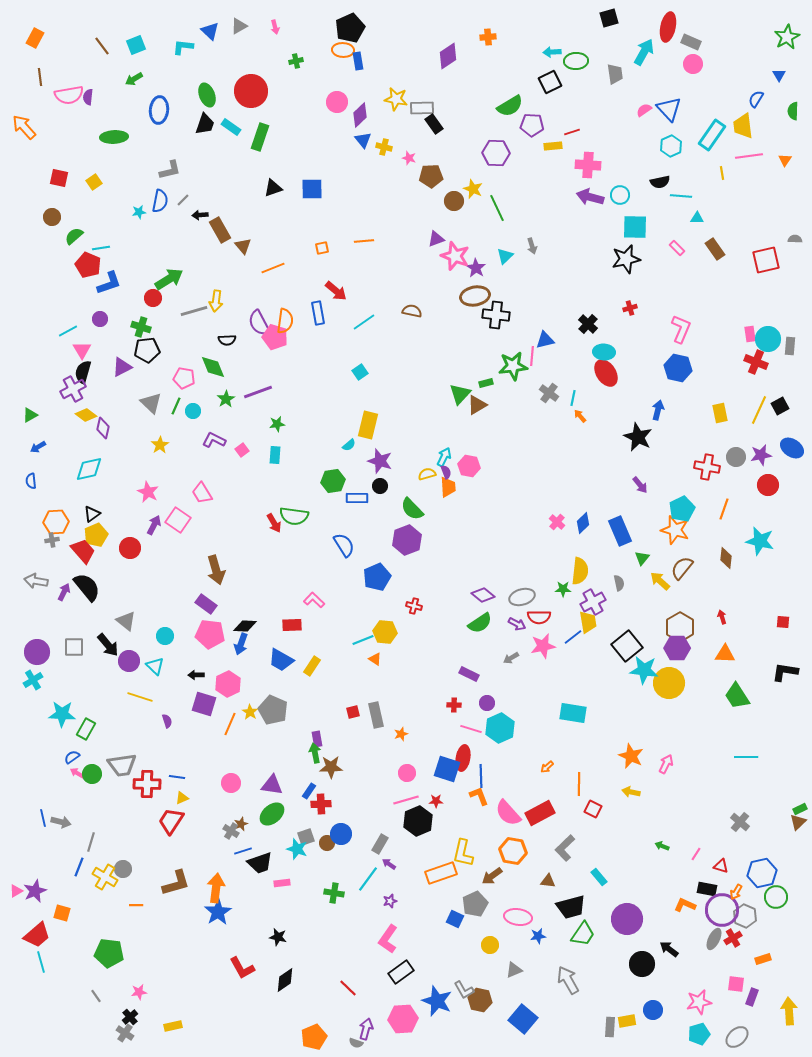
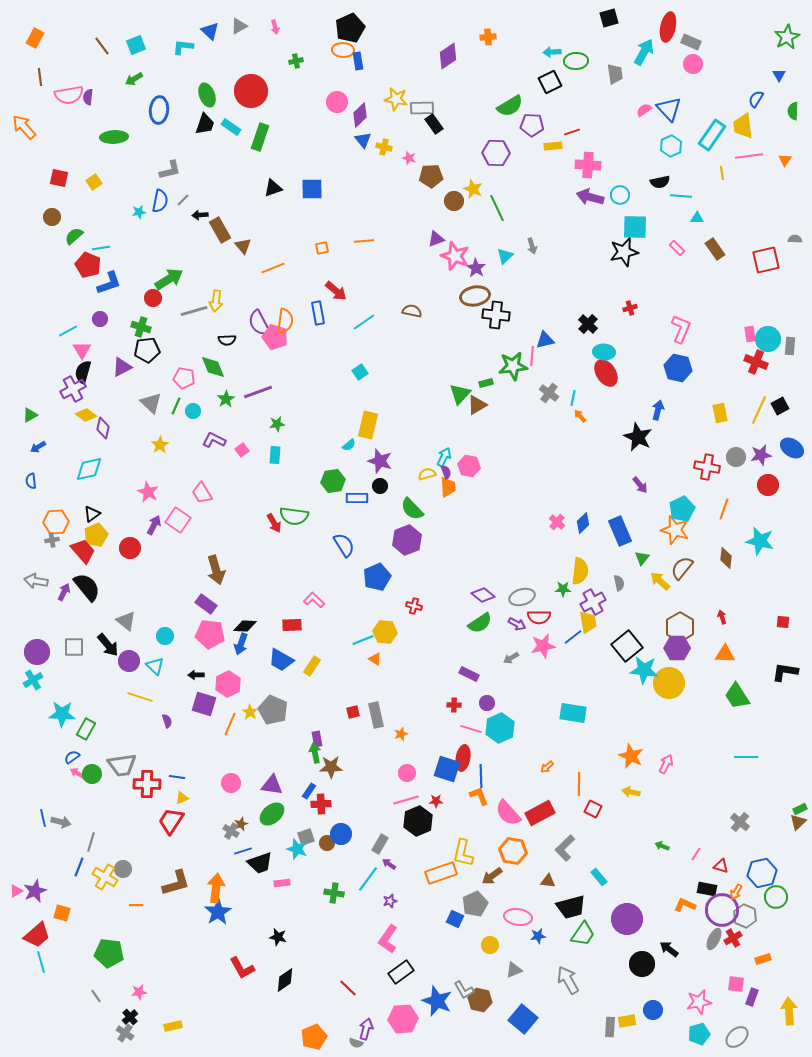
black star at (626, 259): moved 2 px left, 7 px up
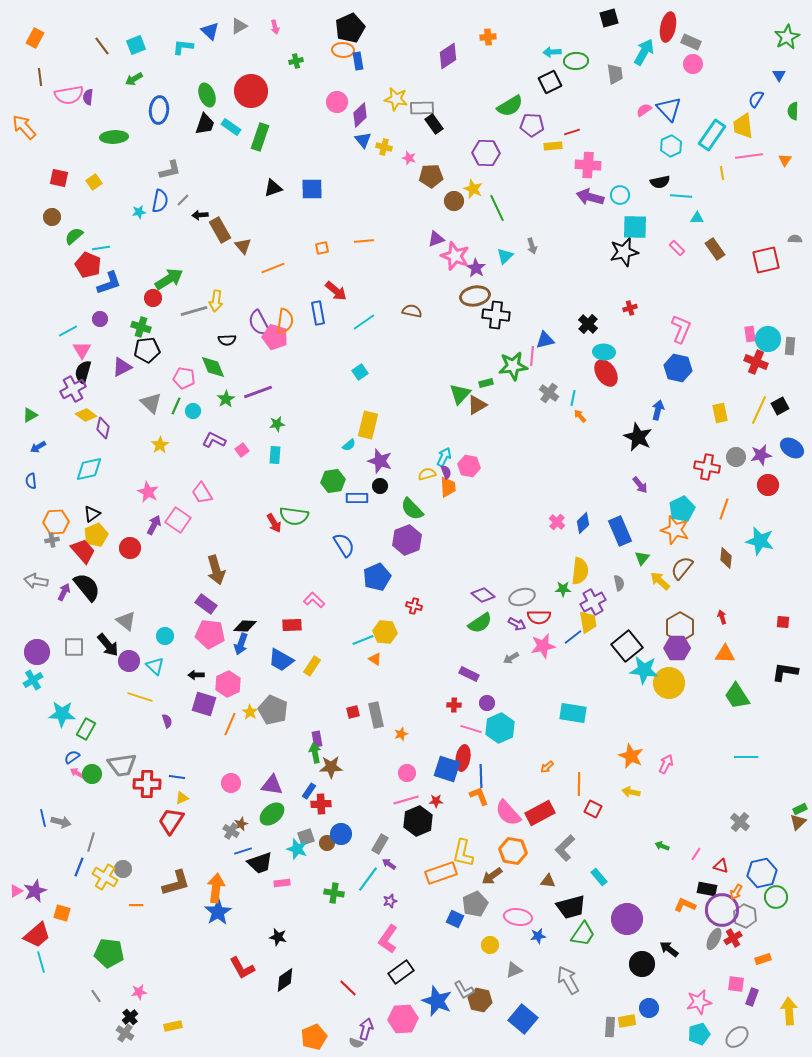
purple hexagon at (496, 153): moved 10 px left
blue circle at (653, 1010): moved 4 px left, 2 px up
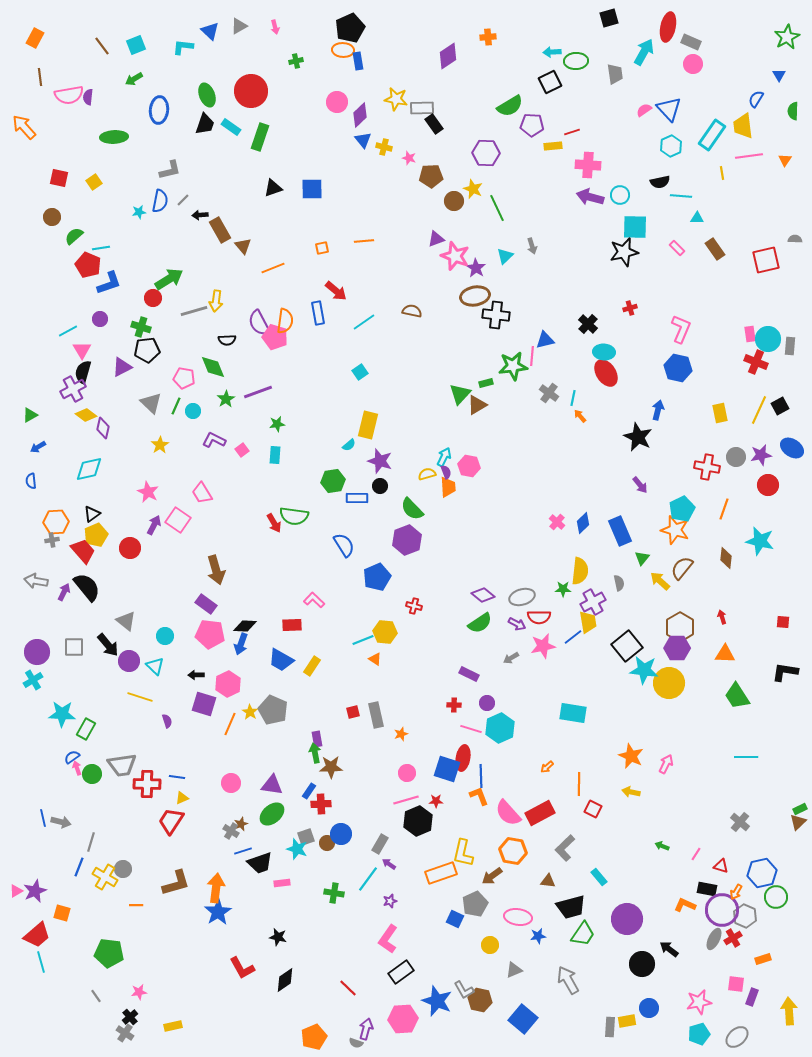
pink arrow at (77, 773): moved 5 px up; rotated 40 degrees clockwise
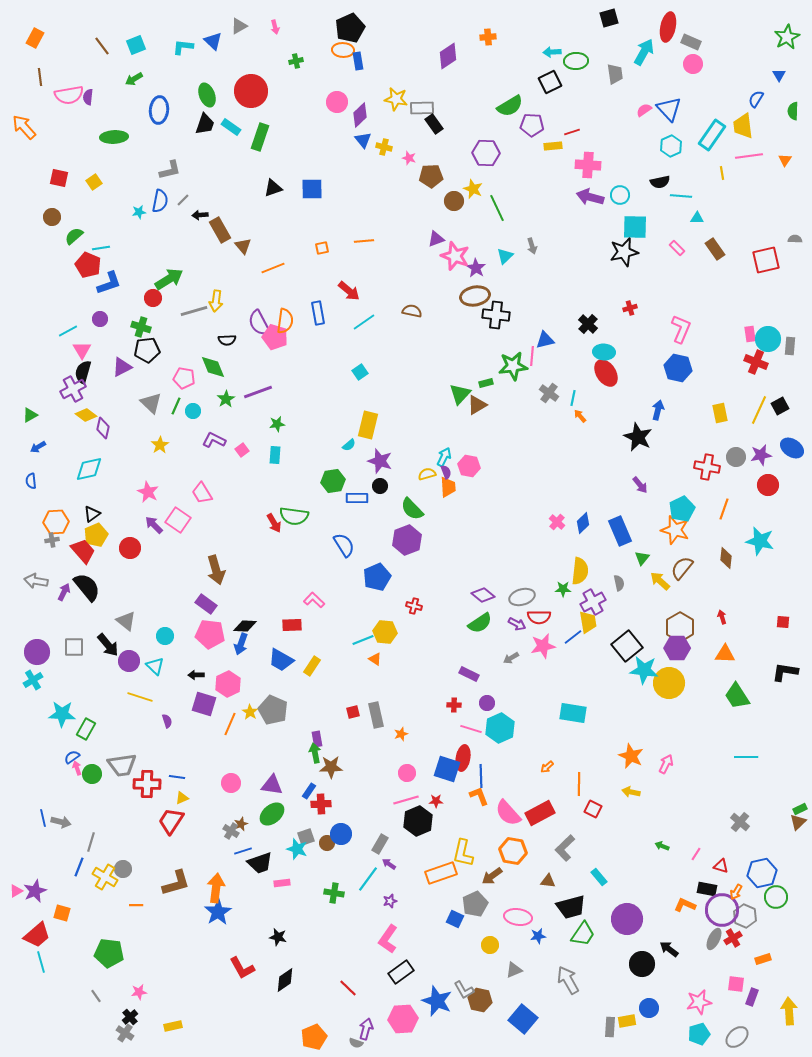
blue triangle at (210, 31): moved 3 px right, 10 px down
red arrow at (336, 291): moved 13 px right
purple arrow at (154, 525): rotated 72 degrees counterclockwise
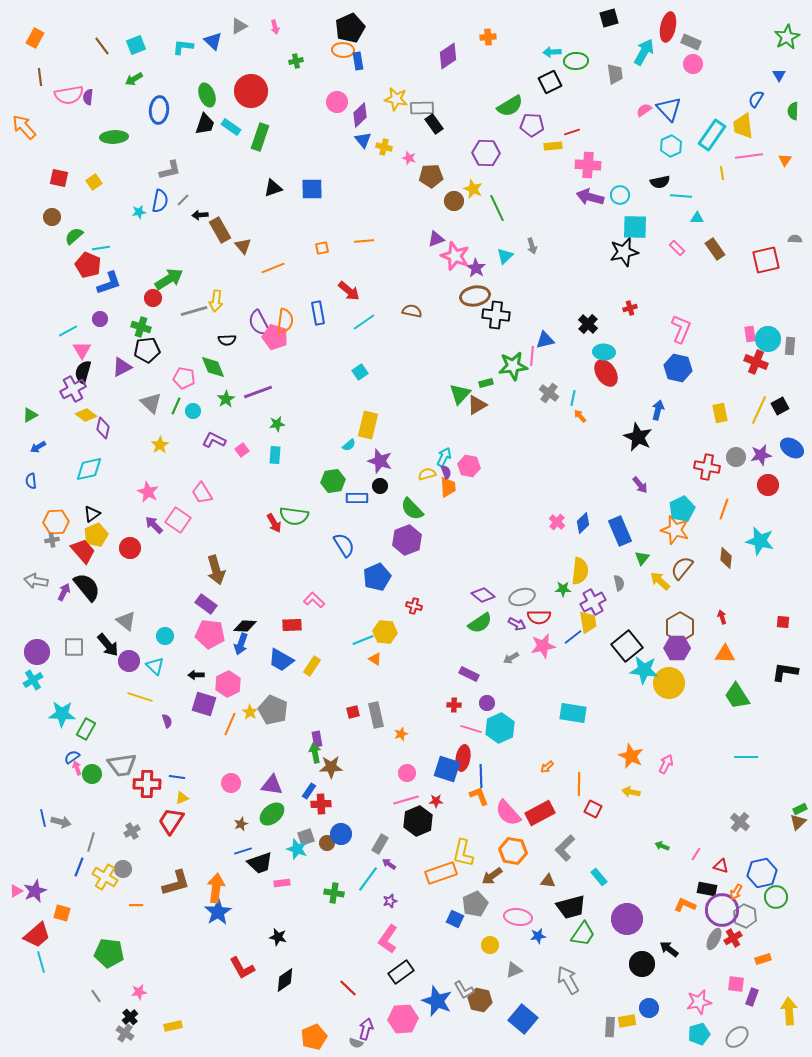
gray cross at (231, 831): moved 99 px left; rotated 28 degrees clockwise
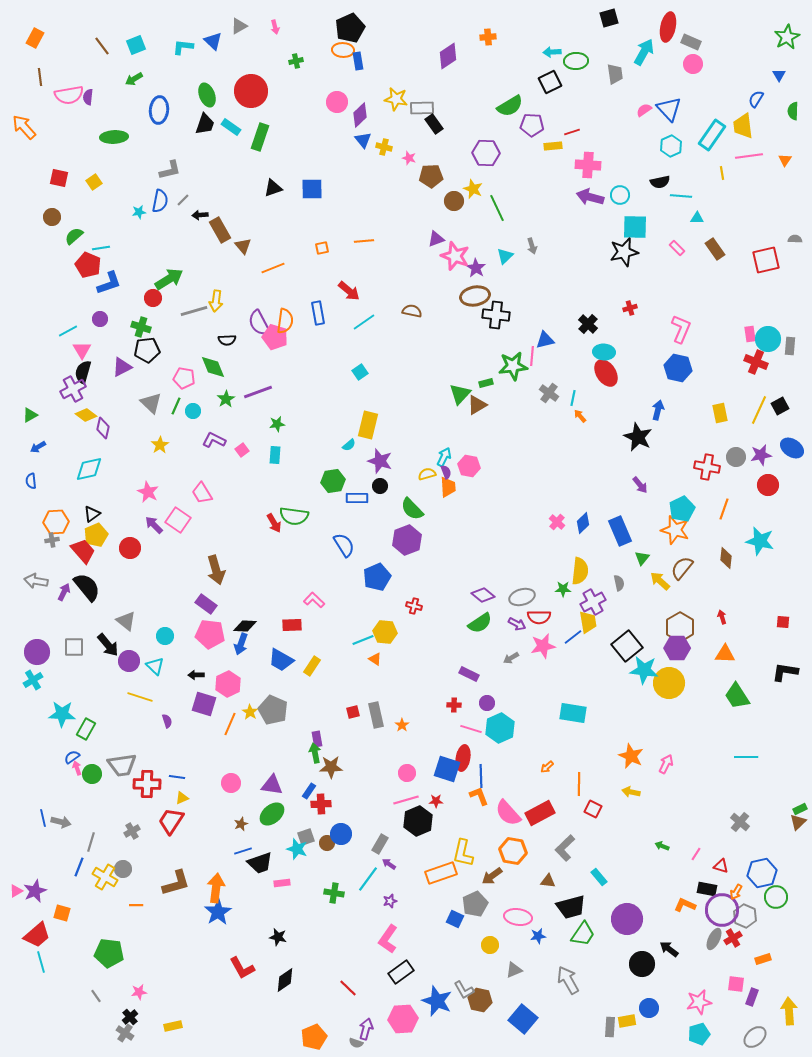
orange star at (401, 734): moved 1 px right, 9 px up; rotated 16 degrees counterclockwise
gray ellipse at (737, 1037): moved 18 px right
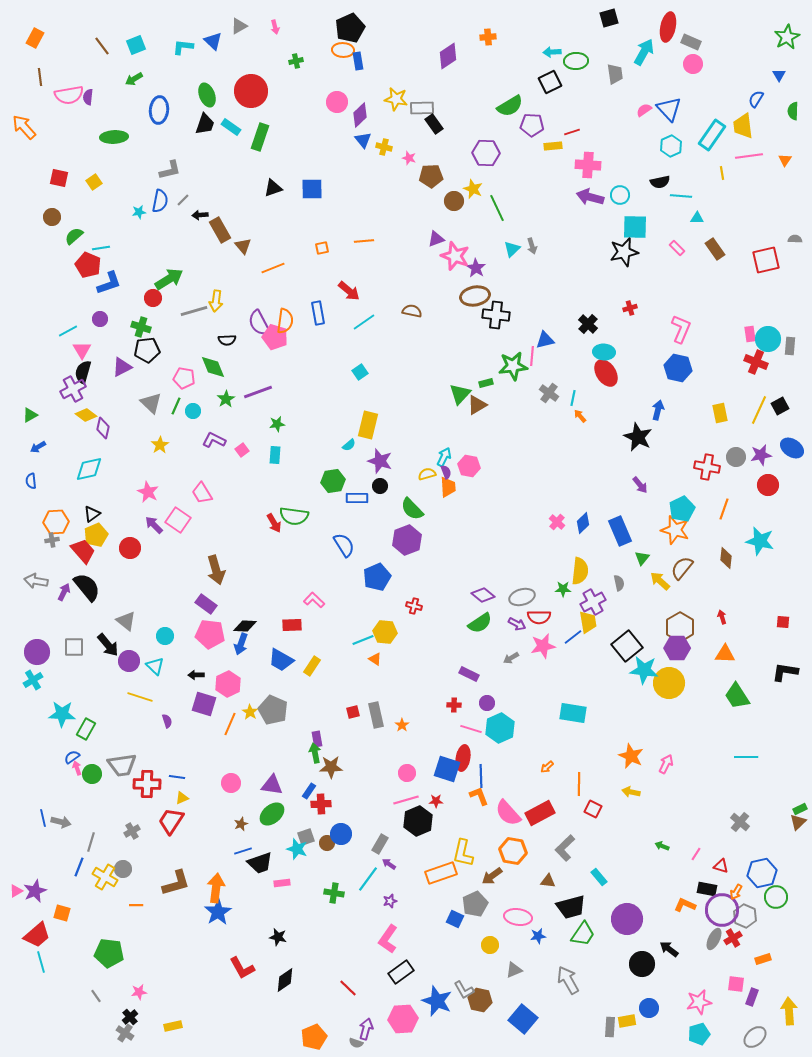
cyan triangle at (505, 256): moved 7 px right, 7 px up
